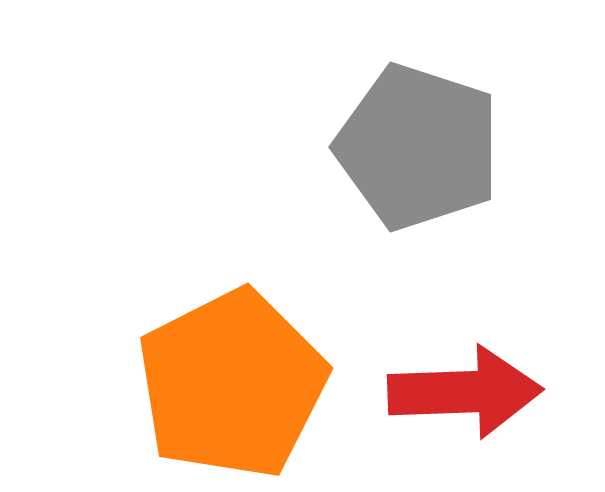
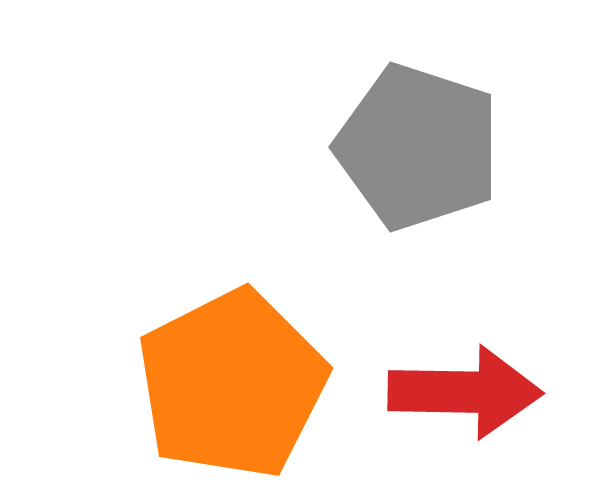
red arrow: rotated 3 degrees clockwise
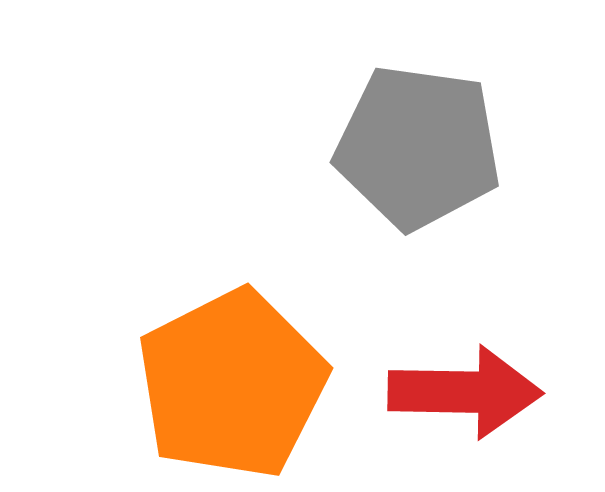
gray pentagon: rotated 10 degrees counterclockwise
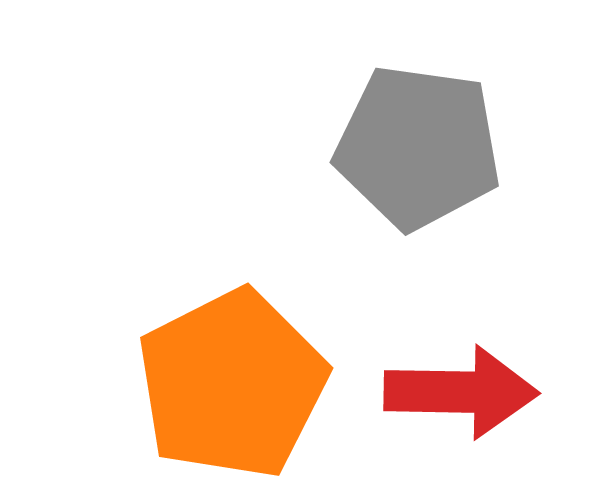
red arrow: moved 4 px left
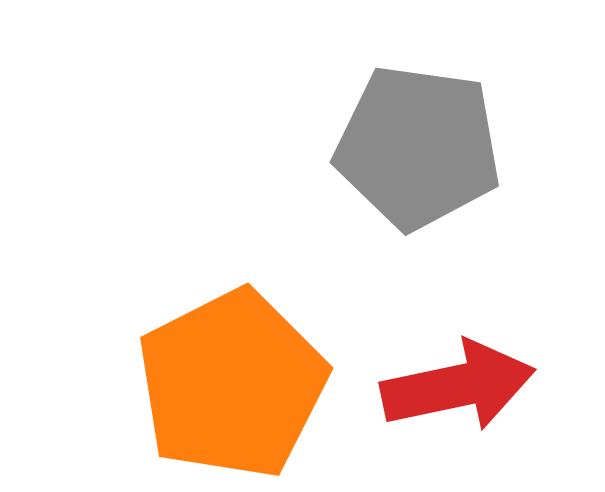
red arrow: moved 3 px left, 6 px up; rotated 13 degrees counterclockwise
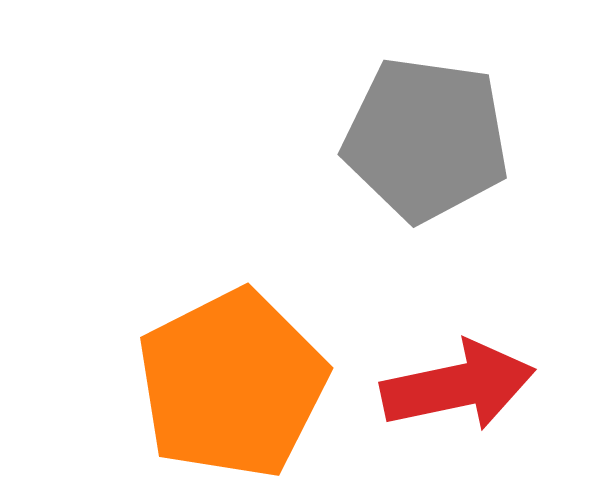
gray pentagon: moved 8 px right, 8 px up
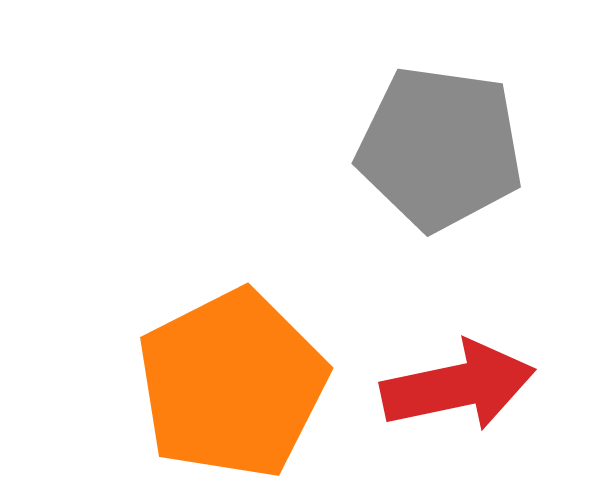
gray pentagon: moved 14 px right, 9 px down
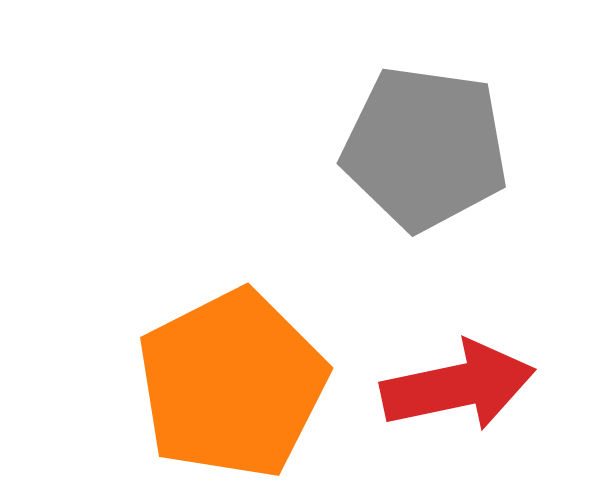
gray pentagon: moved 15 px left
